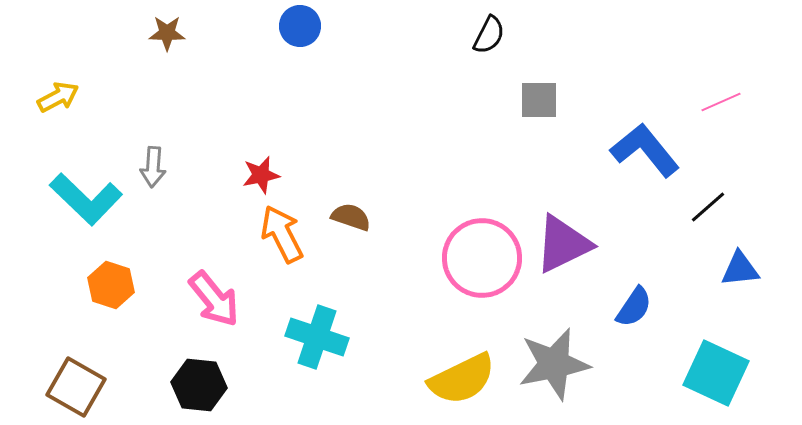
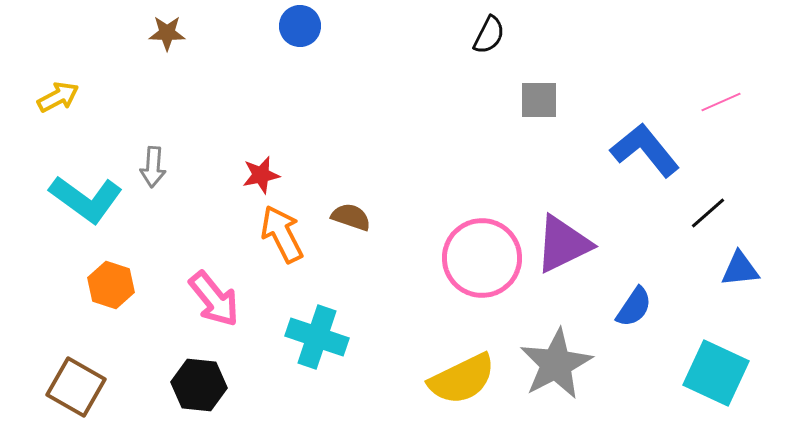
cyan L-shape: rotated 8 degrees counterclockwise
black line: moved 6 px down
gray star: moved 2 px right; rotated 16 degrees counterclockwise
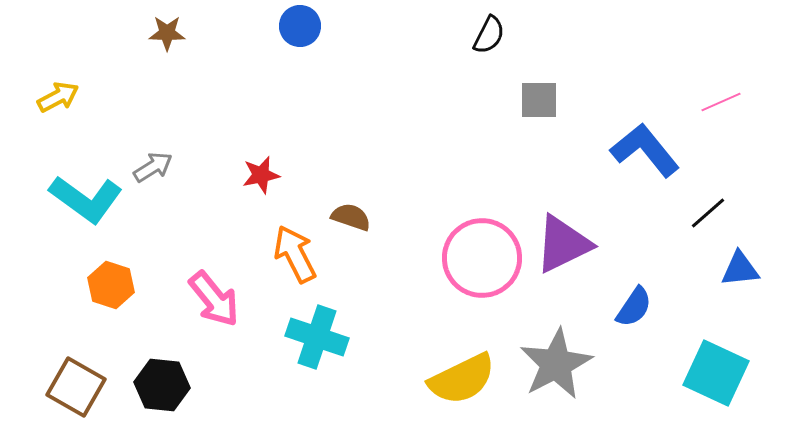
gray arrow: rotated 126 degrees counterclockwise
orange arrow: moved 13 px right, 20 px down
black hexagon: moved 37 px left
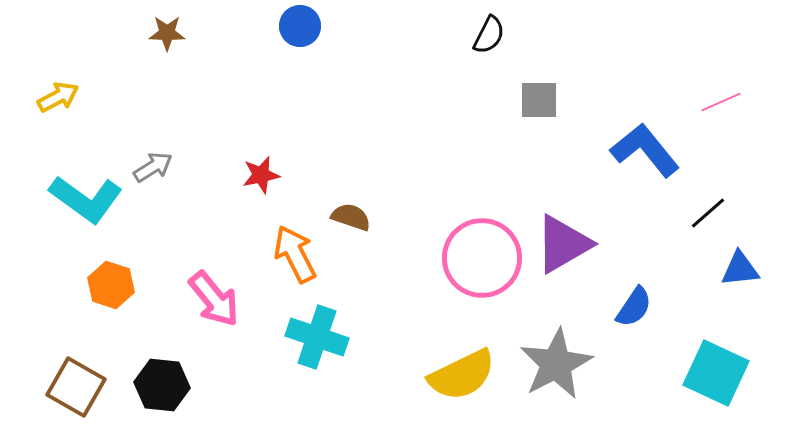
purple triangle: rotated 4 degrees counterclockwise
yellow semicircle: moved 4 px up
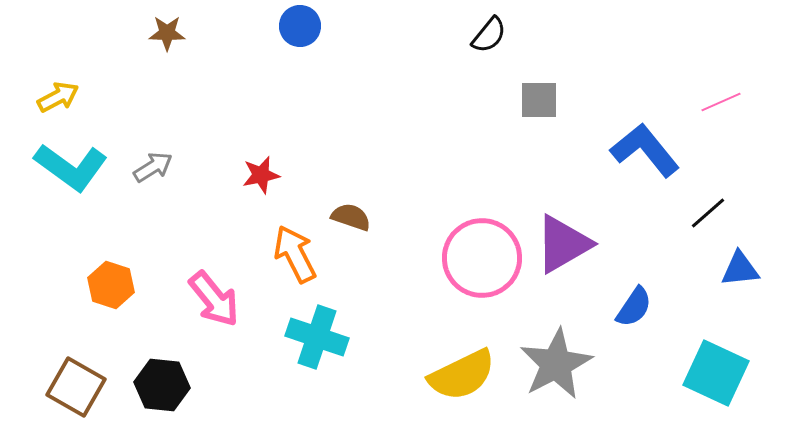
black semicircle: rotated 12 degrees clockwise
cyan L-shape: moved 15 px left, 32 px up
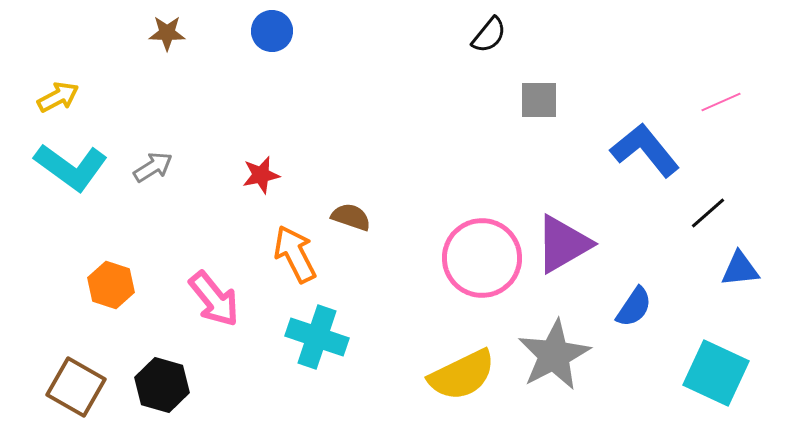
blue circle: moved 28 px left, 5 px down
gray star: moved 2 px left, 9 px up
black hexagon: rotated 10 degrees clockwise
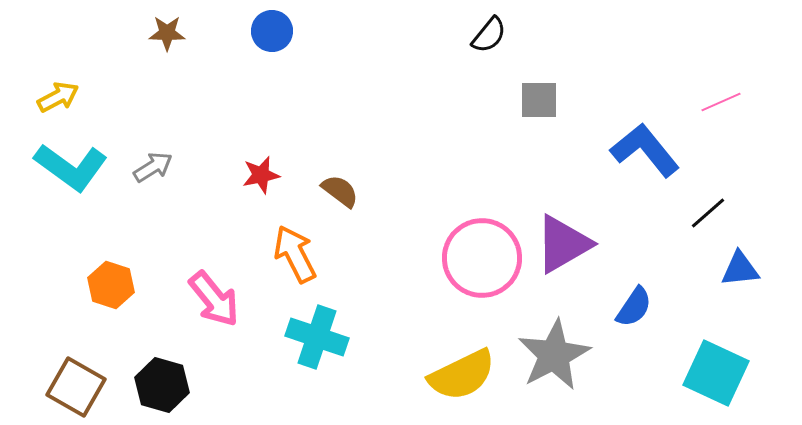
brown semicircle: moved 11 px left, 26 px up; rotated 18 degrees clockwise
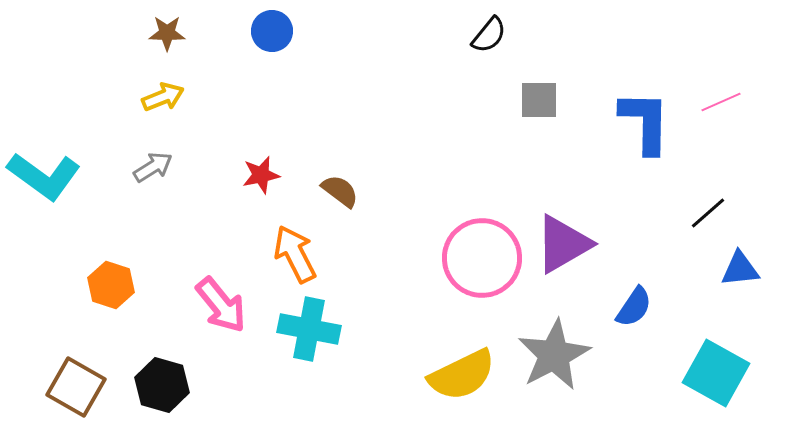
yellow arrow: moved 105 px right; rotated 6 degrees clockwise
blue L-shape: moved 28 px up; rotated 40 degrees clockwise
cyan L-shape: moved 27 px left, 9 px down
pink arrow: moved 7 px right, 6 px down
cyan cross: moved 8 px left, 8 px up; rotated 8 degrees counterclockwise
cyan square: rotated 4 degrees clockwise
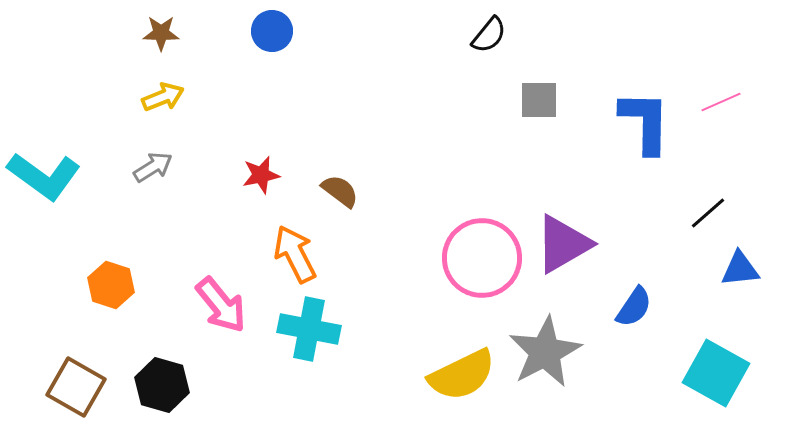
brown star: moved 6 px left
gray star: moved 9 px left, 3 px up
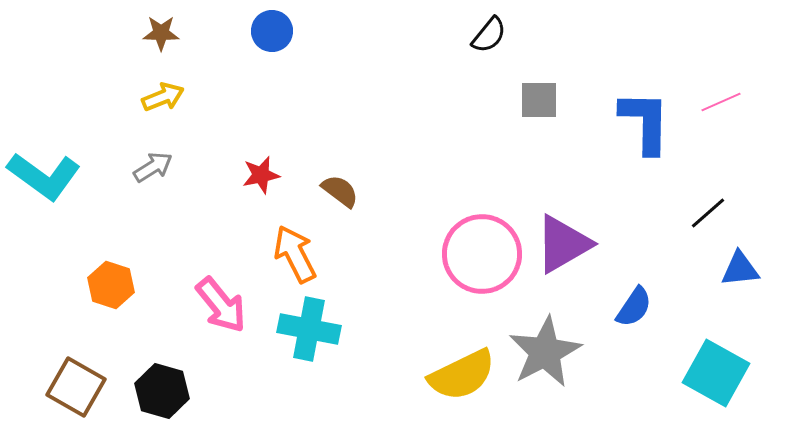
pink circle: moved 4 px up
black hexagon: moved 6 px down
